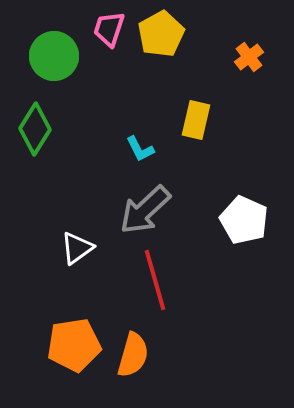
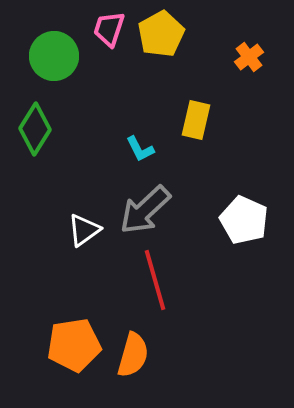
white triangle: moved 7 px right, 18 px up
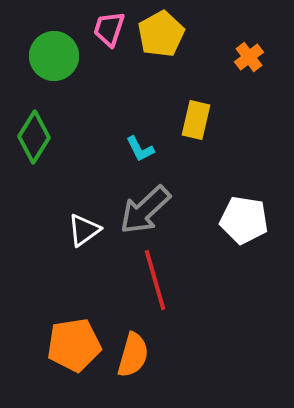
green diamond: moved 1 px left, 8 px down
white pentagon: rotated 15 degrees counterclockwise
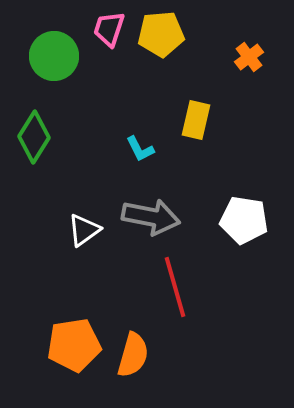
yellow pentagon: rotated 24 degrees clockwise
gray arrow: moved 6 px right, 7 px down; rotated 126 degrees counterclockwise
red line: moved 20 px right, 7 px down
